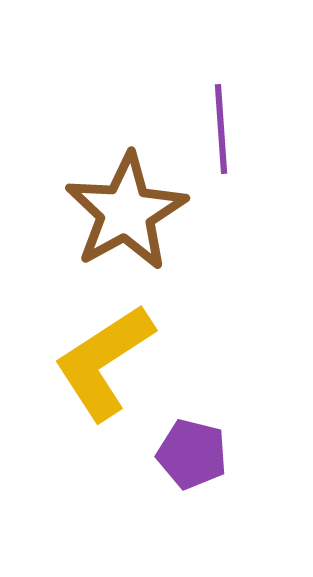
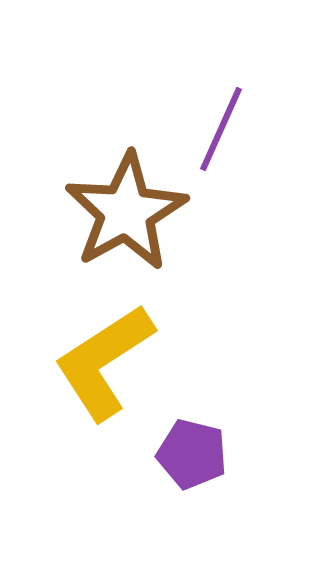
purple line: rotated 28 degrees clockwise
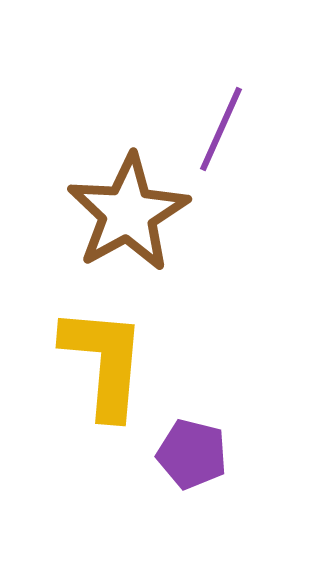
brown star: moved 2 px right, 1 px down
yellow L-shape: rotated 128 degrees clockwise
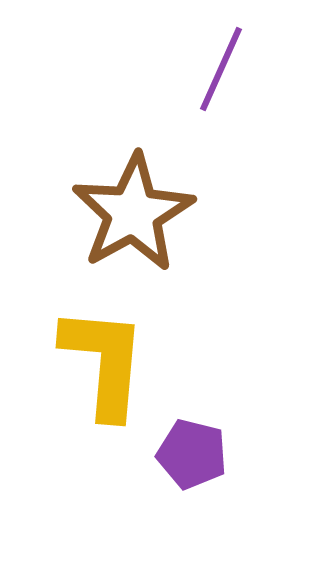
purple line: moved 60 px up
brown star: moved 5 px right
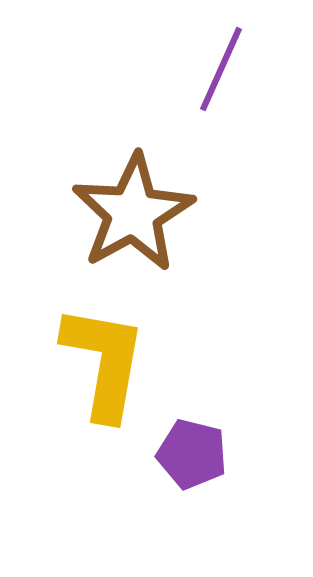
yellow L-shape: rotated 5 degrees clockwise
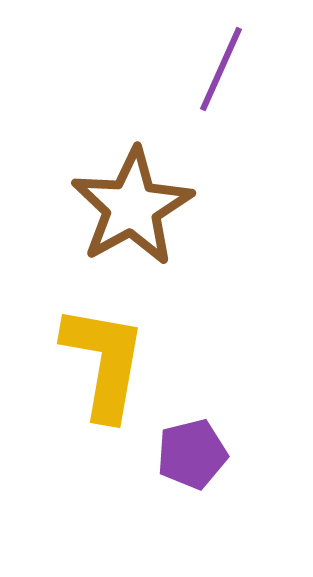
brown star: moved 1 px left, 6 px up
purple pentagon: rotated 28 degrees counterclockwise
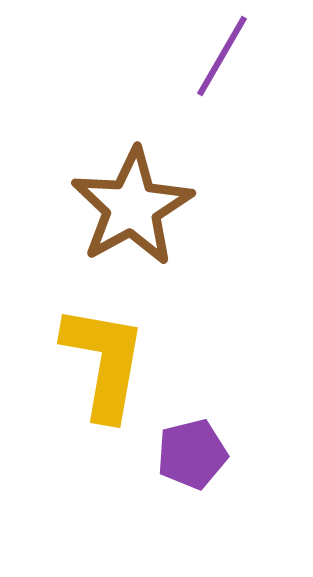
purple line: moved 1 px right, 13 px up; rotated 6 degrees clockwise
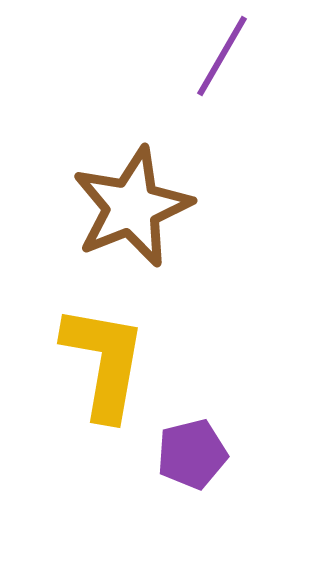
brown star: rotated 7 degrees clockwise
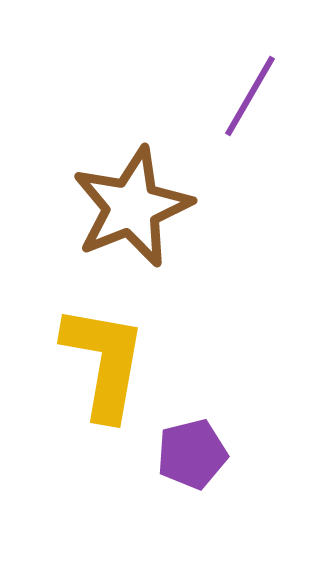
purple line: moved 28 px right, 40 px down
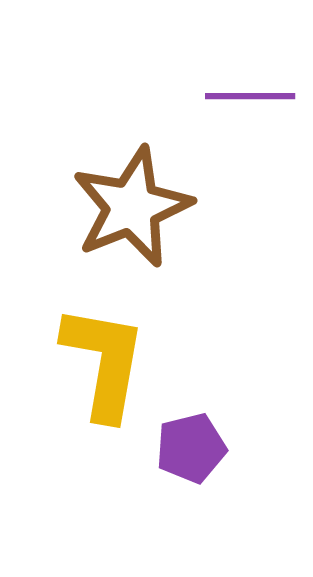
purple line: rotated 60 degrees clockwise
purple pentagon: moved 1 px left, 6 px up
